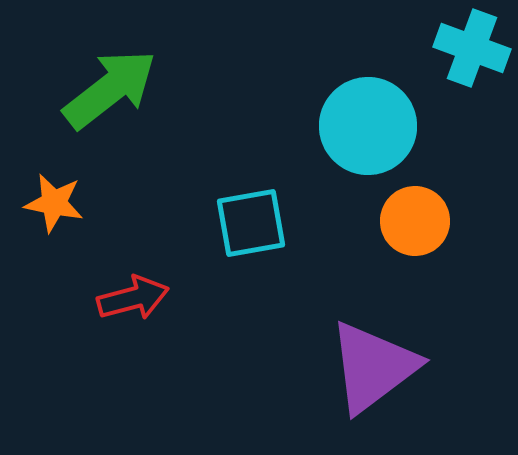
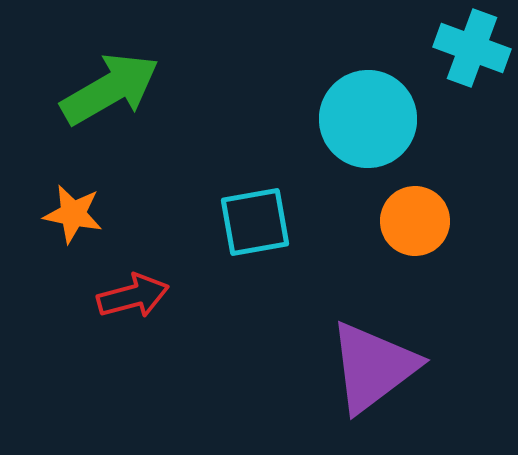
green arrow: rotated 8 degrees clockwise
cyan circle: moved 7 px up
orange star: moved 19 px right, 11 px down
cyan square: moved 4 px right, 1 px up
red arrow: moved 2 px up
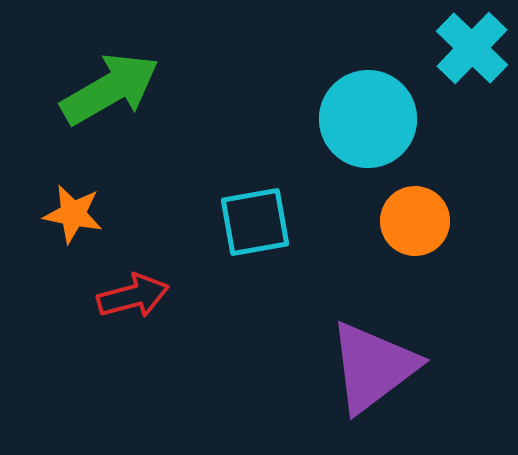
cyan cross: rotated 24 degrees clockwise
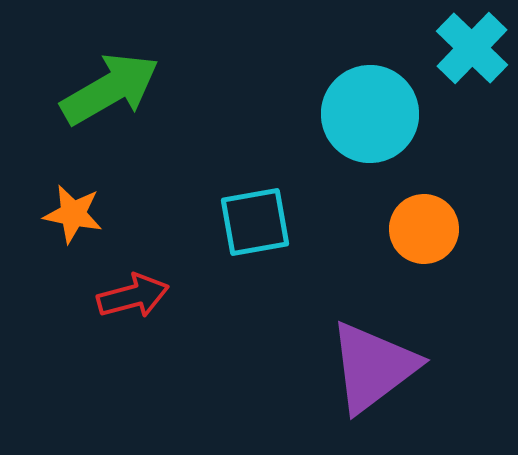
cyan circle: moved 2 px right, 5 px up
orange circle: moved 9 px right, 8 px down
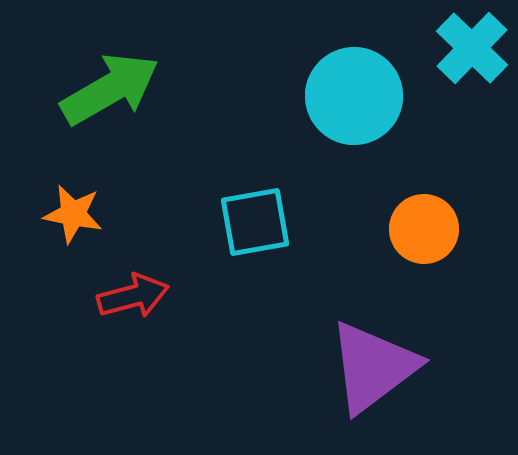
cyan circle: moved 16 px left, 18 px up
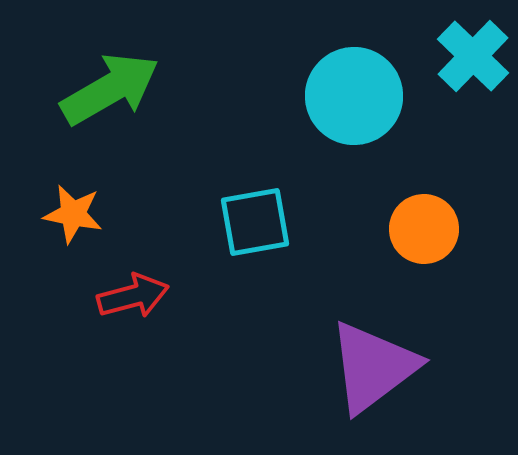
cyan cross: moved 1 px right, 8 px down
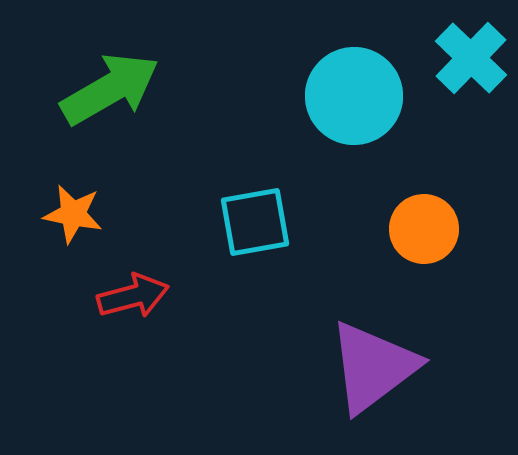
cyan cross: moved 2 px left, 2 px down
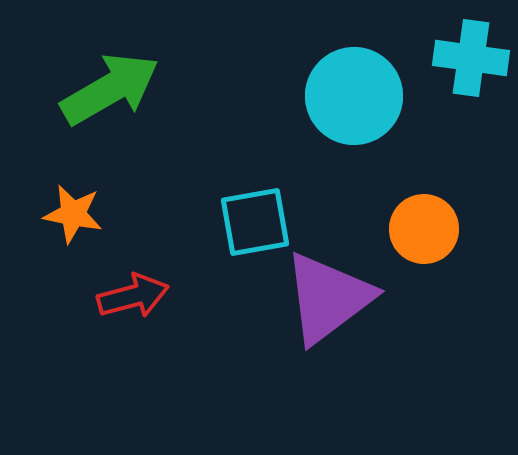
cyan cross: rotated 36 degrees counterclockwise
purple triangle: moved 45 px left, 69 px up
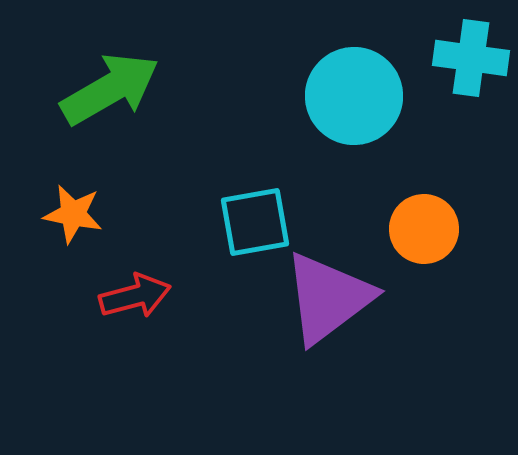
red arrow: moved 2 px right
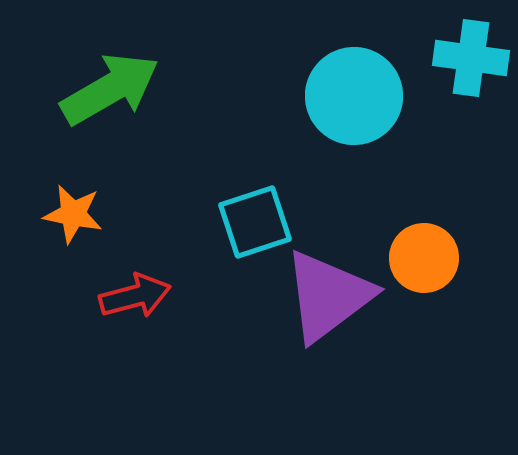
cyan square: rotated 8 degrees counterclockwise
orange circle: moved 29 px down
purple triangle: moved 2 px up
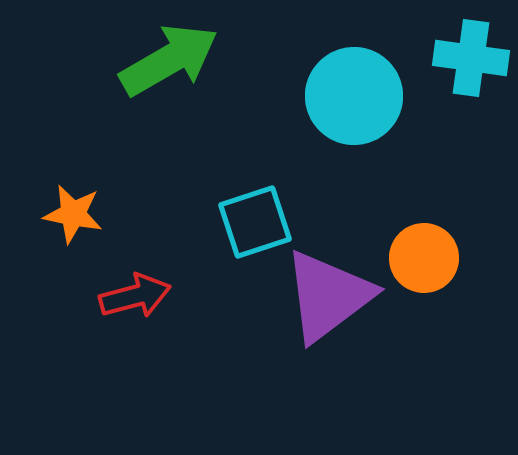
green arrow: moved 59 px right, 29 px up
